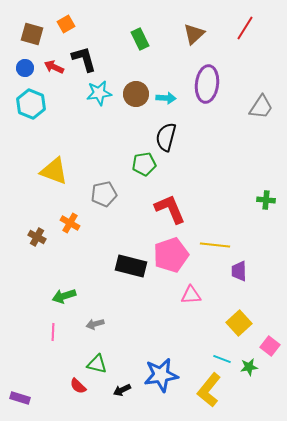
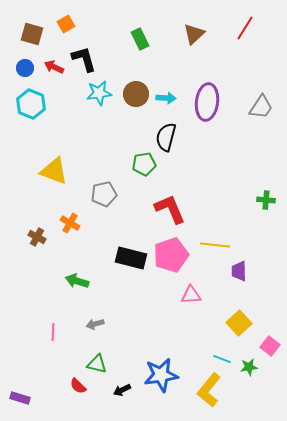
purple ellipse: moved 18 px down
black rectangle: moved 8 px up
green arrow: moved 13 px right, 15 px up; rotated 35 degrees clockwise
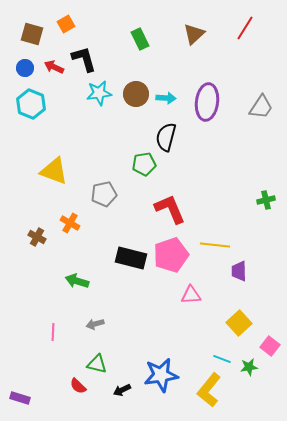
green cross: rotated 18 degrees counterclockwise
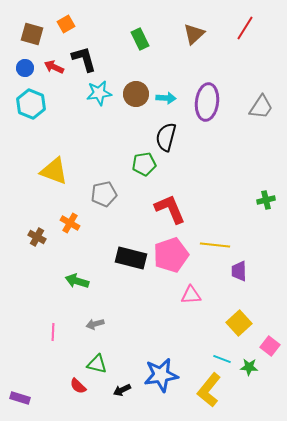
green star: rotated 12 degrees clockwise
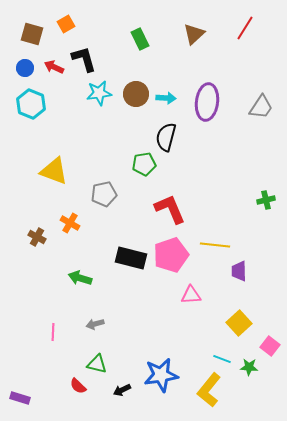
green arrow: moved 3 px right, 3 px up
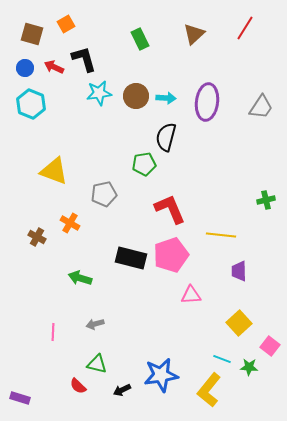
brown circle: moved 2 px down
yellow line: moved 6 px right, 10 px up
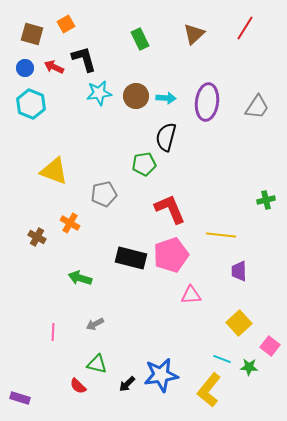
gray trapezoid: moved 4 px left
gray arrow: rotated 12 degrees counterclockwise
black arrow: moved 5 px right, 6 px up; rotated 18 degrees counterclockwise
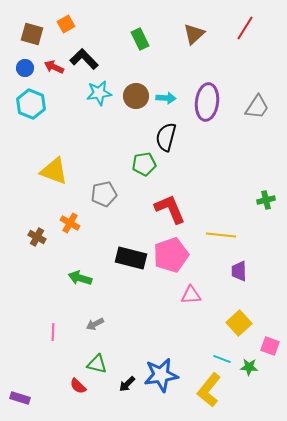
black L-shape: rotated 28 degrees counterclockwise
pink square: rotated 18 degrees counterclockwise
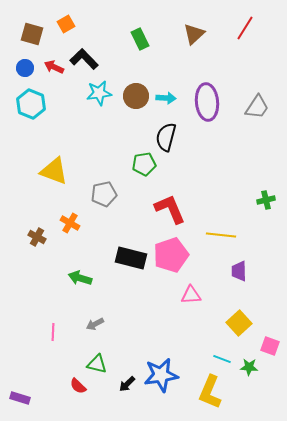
purple ellipse: rotated 12 degrees counterclockwise
yellow L-shape: moved 1 px right, 2 px down; rotated 16 degrees counterclockwise
